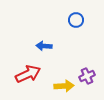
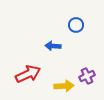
blue circle: moved 5 px down
blue arrow: moved 9 px right
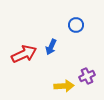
blue arrow: moved 2 px left, 1 px down; rotated 70 degrees counterclockwise
red arrow: moved 4 px left, 20 px up
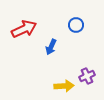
red arrow: moved 25 px up
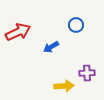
red arrow: moved 6 px left, 3 px down
blue arrow: rotated 35 degrees clockwise
purple cross: moved 3 px up; rotated 21 degrees clockwise
